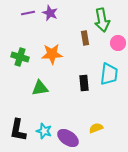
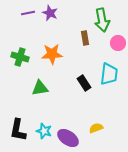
black rectangle: rotated 28 degrees counterclockwise
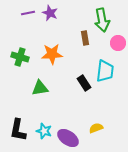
cyan trapezoid: moved 4 px left, 3 px up
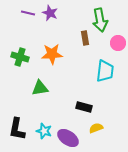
purple line: rotated 24 degrees clockwise
green arrow: moved 2 px left
black rectangle: moved 24 px down; rotated 42 degrees counterclockwise
black L-shape: moved 1 px left, 1 px up
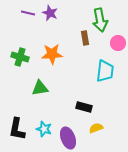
cyan star: moved 2 px up
purple ellipse: rotated 35 degrees clockwise
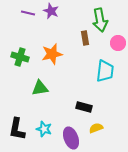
purple star: moved 1 px right, 2 px up
orange star: rotated 10 degrees counterclockwise
purple ellipse: moved 3 px right
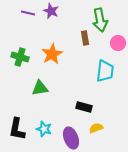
orange star: rotated 15 degrees counterclockwise
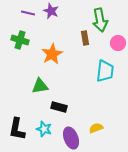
green cross: moved 17 px up
green triangle: moved 2 px up
black rectangle: moved 25 px left
